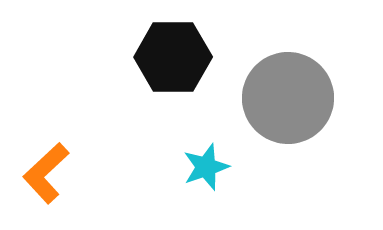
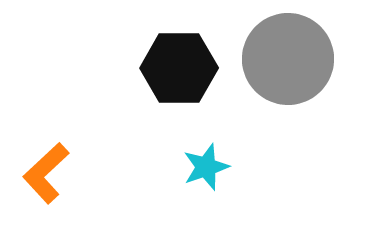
black hexagon: moved 6 px right, 11 px down
gray circle: moved 39 px up
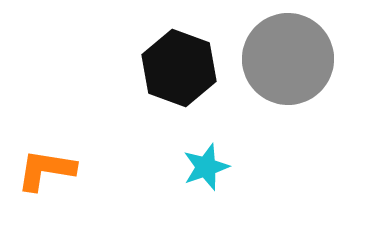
black hexagon: rotated 20 degrees clockwise
orange L-shape: moved 3 px up; rotated 52 degrees clockwise
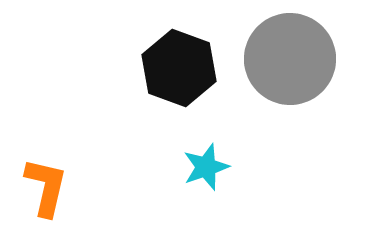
gray circle: moved 2 px right
orange L-shape: moved 17 px down; rotated 94 degrees clockwise
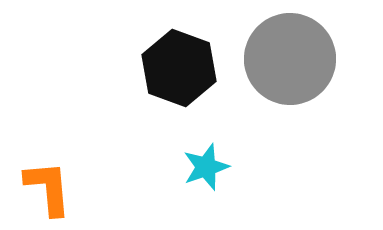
orange L-shape: moved 2 px right, 1 px down; rotated 18 degrees counterclockwise
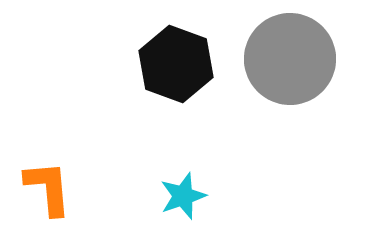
black hexagon: moved 3 px left, 4 px up
cyan star: moved 23 px left, 29 px down
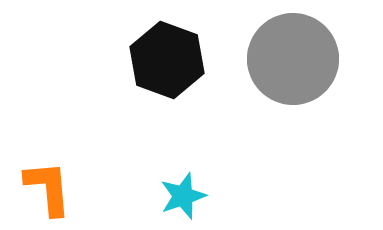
gray circle: moved 3 px right
black hexagon: moved 9 px left, 4 px up
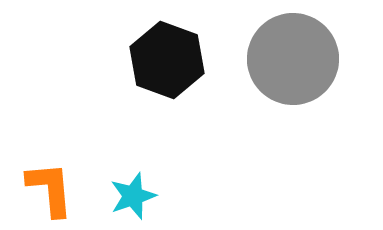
orange L-shape: moved 2 px right, 1 px down
cyan star: moved 50 px left
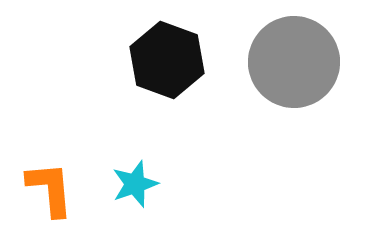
gray circle: moved 1 px right, 3 px down
cyan star: moved 2 px right, 12 px up
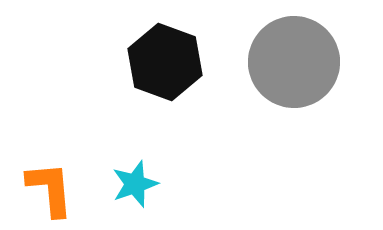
black hexagon: moved 2 px left, 2 px down
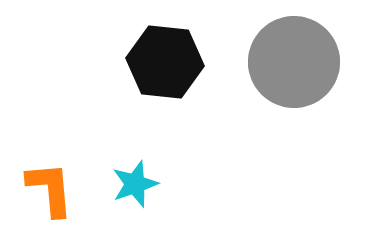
black hexagon: rotated 14 degrees counterclockwise
